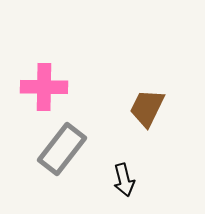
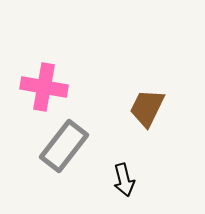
pink cross: rotated 9 degrees clockwise
gray rectangle: moved 2 px right, 3 px up
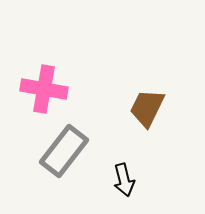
pink cross: moved 2 px down
gray rectangle: moved 5 px down
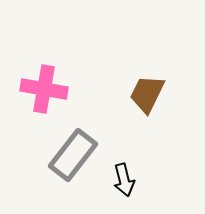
brown trapezoid: moved 14 px up
gray rectangle: moved 9 px right, 4 px down
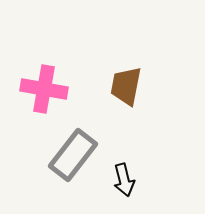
brown trapezoid: moved 21 px left, 8 px up; rotated 15 degrees counterclockwise
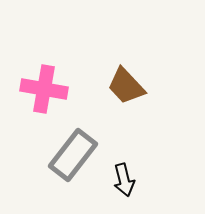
brown trapezoid: rotated 54 degrees counterclockwise
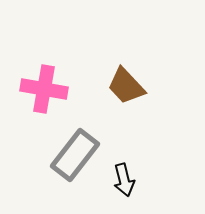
gray rectangle: moved 2 px right
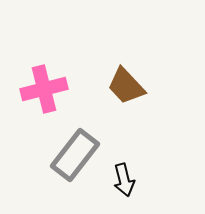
pink cross: rotated 24 degrees counterclockwise
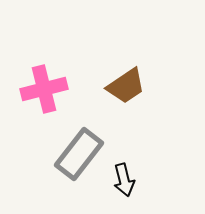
brown trapezoid: rotated 81 degrees counterclockwise
gray rectangle: moved 4 px right, 1 px up
